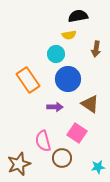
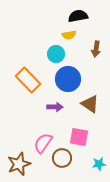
orange rectangle: rotated 10 degrees counterclockwise
pink square: moved 2 px right, 4 px down; rotated 24 degrees counterclockwise
pink semicircle: moved 2 px down; rotated 50 degrees clockwise
cyan star: moved 1 px right, 3 px up
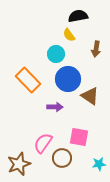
yellow semicircle: rotated 64 degrees clockwise
brown triangle: moved 8 px up
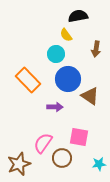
yellow semicircle: moved 3 px left
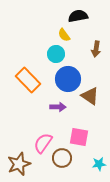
yellow semicircle: moved 2 px left
purple arrow: moved 3 px right
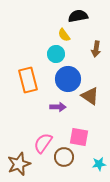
orange rectangle: rotated 30 degrees clockwise
brown circle: moved 2 px right, 1 px up
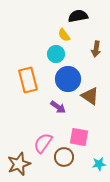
purple arrow: rotated 35 degrees clockwise
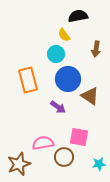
pink semicircle: rotated 45 degrees clockwise
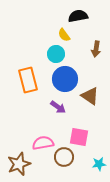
blue circle: moved 3 px left
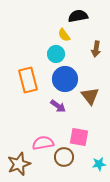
brown triangle: rotated 18 degrees clockwise
purple arrow: moved 1 px up
